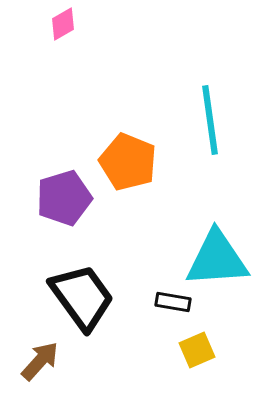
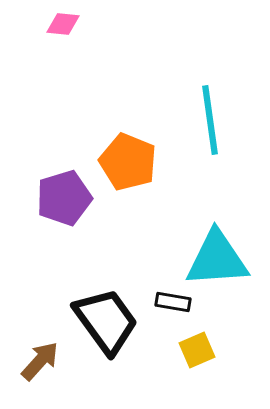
pink diamond: rotated 36 degrees clockwise
black trapezoid: moved 24 px right, 24 px down
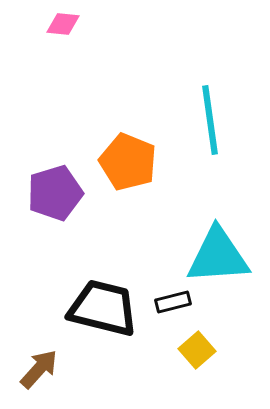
purple pentagon: moved 9 px left, 5 px up
cyan triangle: moved 1 px right, 3 px up
black rectangle: rotated 24 degrees counterclockwise
black trapezoid: moved 3 px left, 13 px up; rotated 40 degrees counterclockwise
yellow square: rotated 18 degrees counterclockwise
brown arrow: moved 1 px left, 8 px down
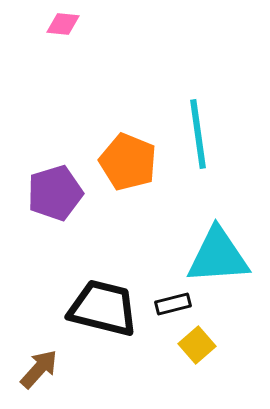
cyan line: moved 12 px left, 14 px down
black rectangle: moved 2 px down
yellow square: moved 5 px up
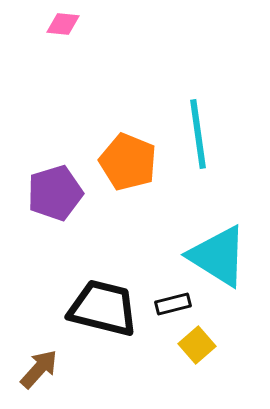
cyan triangle: rotated 36 degrees clockwise
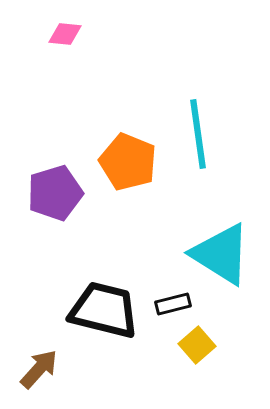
pink diamond: moved 2 px right, 10 px down
cyan triangle: moved 3 px right, 2 px up
black trapezoid: moved 1 px right, 2 px down
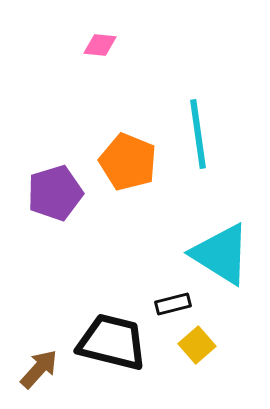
pink diamond: moved 35 px right, 11 px down
black trapezoid: moved 8 px right, 32 px down
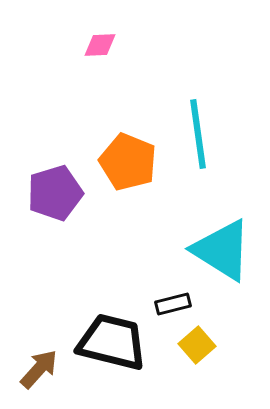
pink diamond: rotated 8 degrees counterclockwise
cyan triangle: moved 1 px right, 4 px up
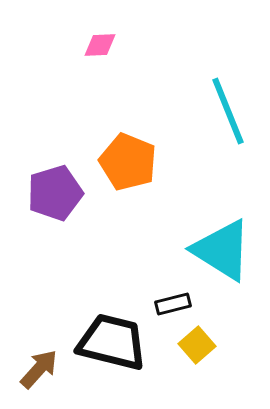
cyan line: moved 30 px right, 23 px up; rotated 14 degrees counterclockwise
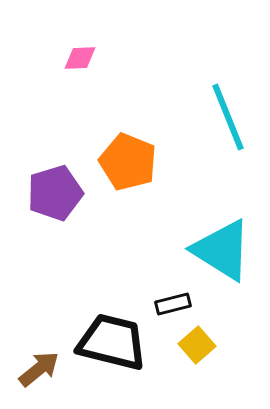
pink diamond: moved 20 px left, 13 px down
cyan line: moved 6 px down
brown arrow: rotated 9 degrees clockwise
